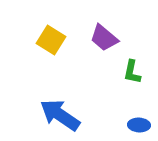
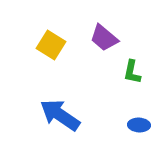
yellow square: moved 5 px down
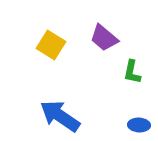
blue arrow: moved 1 px down
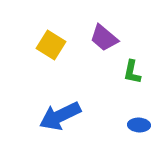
blue arrow: rotated 60 degrees counterclockwise
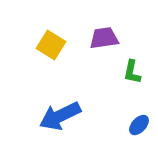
purple trapezoid: rotated 132 degrees clockwise
blue ellipse: rotated 50 degrees counterclockwise
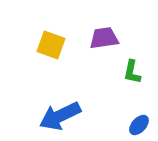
yellow square: rotated 12 degrees counterclockwise
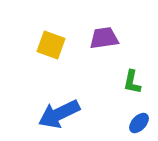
green L-shape: moved 10 px down
blue arrow: moved 1 px left, 2 px up
blue ellipse: moved 2 px up
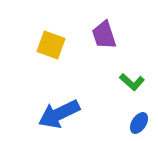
purple trapezoid: moved 3 px up; rotated 100 degrees counterclockwise
green L-shape: rotated 60 degrees counterclockwise
blue ellipse: rotated 10 degrees counterclockwise
